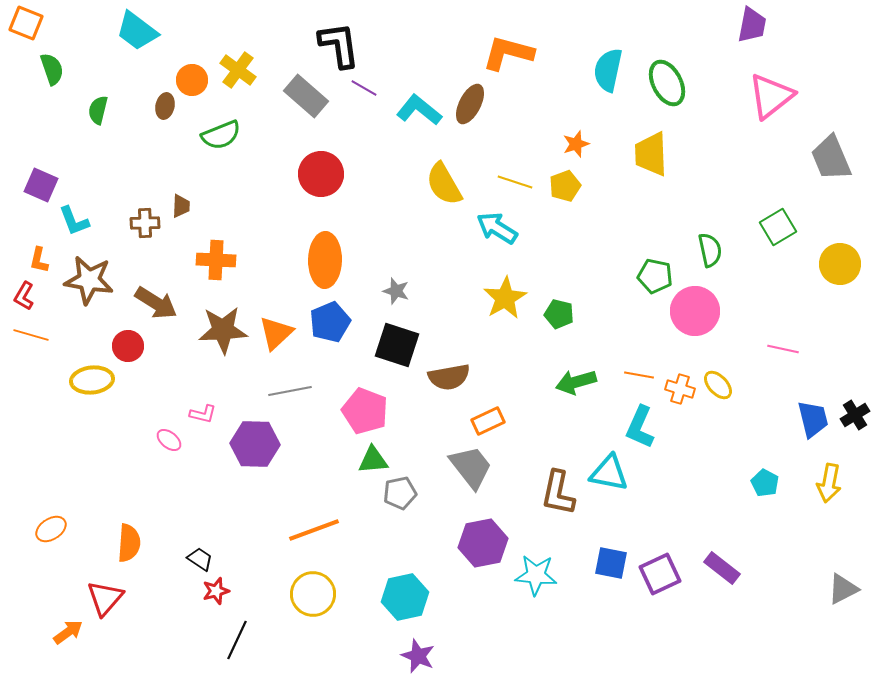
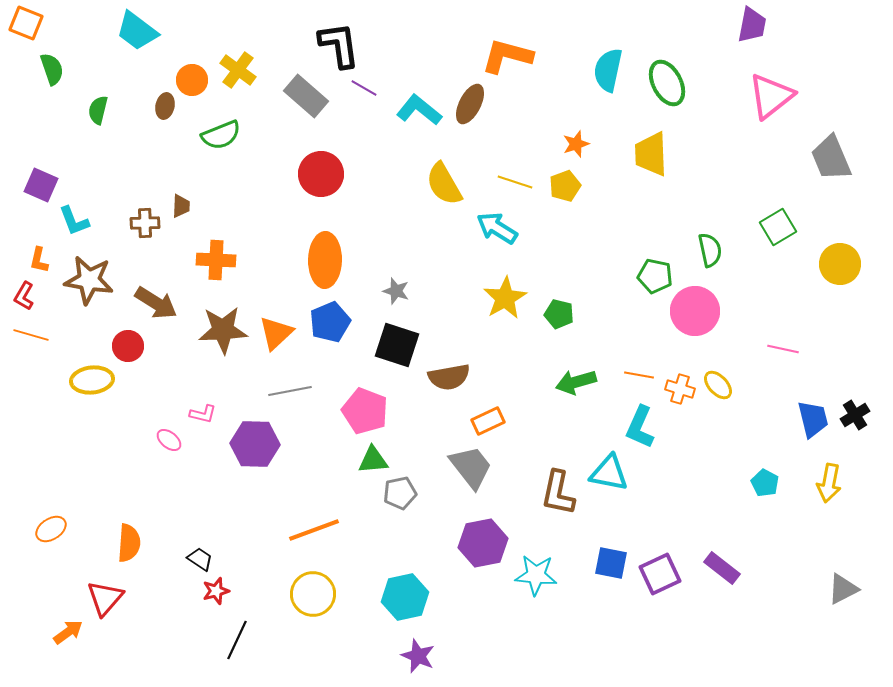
orange L-shape at (508, 53): moved 1 px left, 3 px down
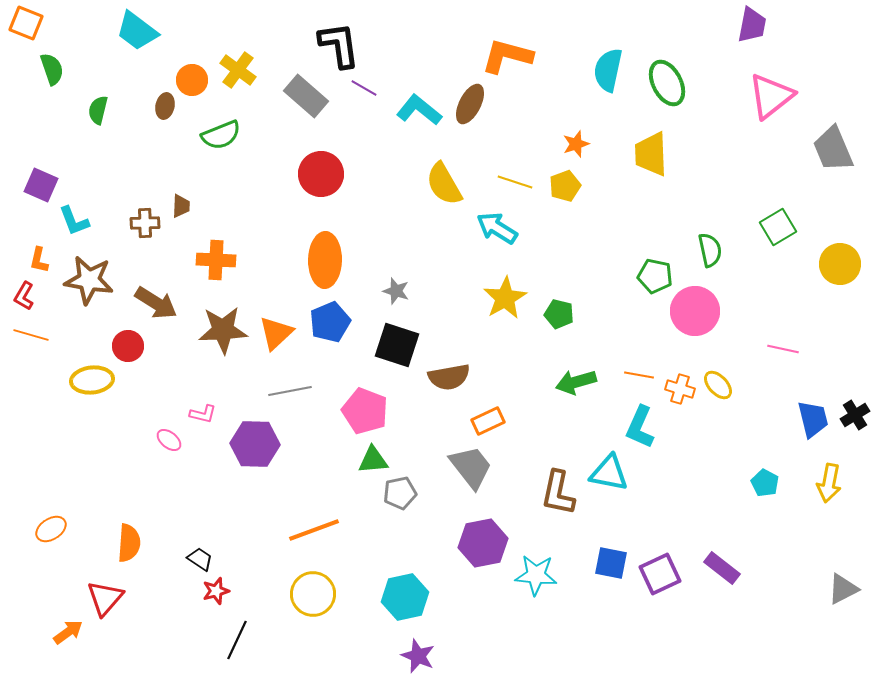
gray trapezoid at (831, 158): moved 2 px right, 9 px up
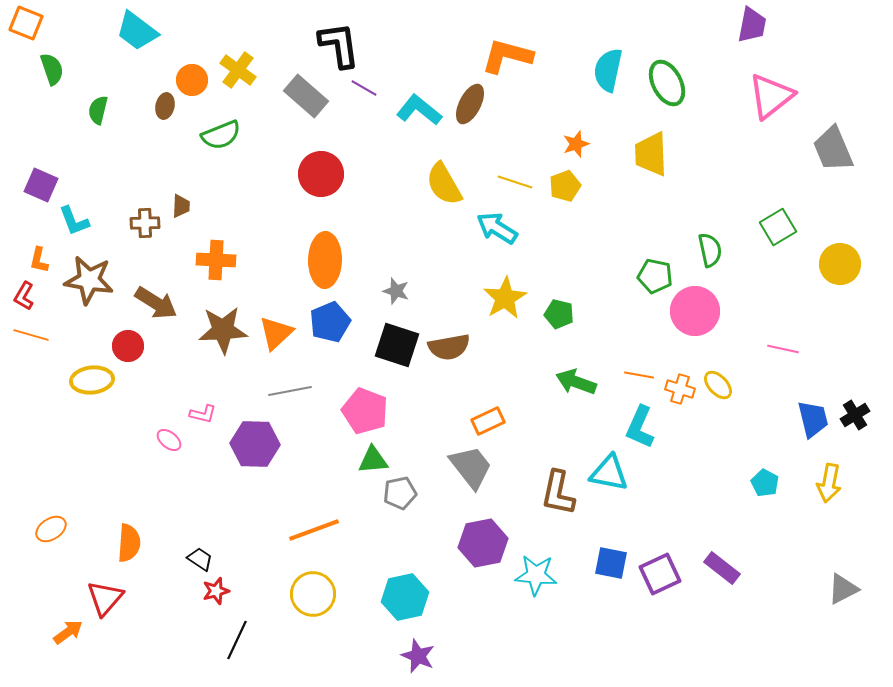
brown semicircle at (449, 377): moved 30 px up
green arrow at (576, 382): rotated 36 degrees clockwise
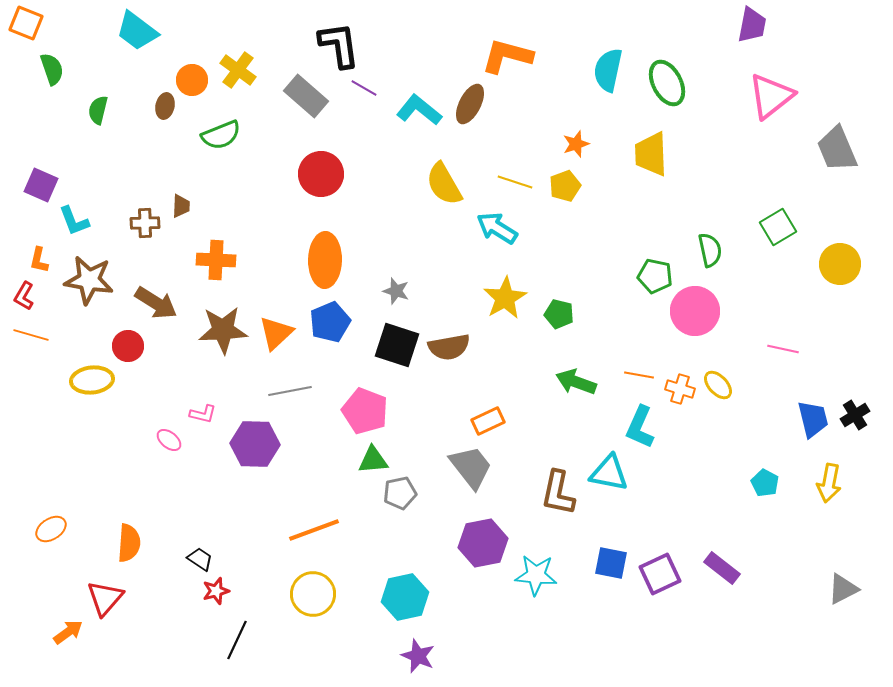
gray trapezoid at (833, 149): moved 4 px right
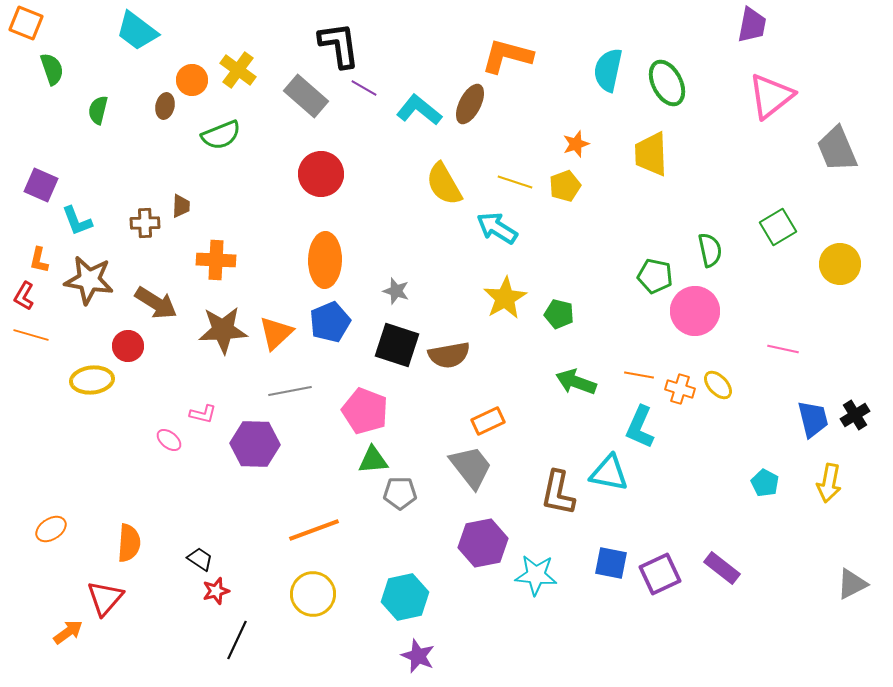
cyan L-shape at (74, 221): moved 3 px right
brown semicircle at (449, 347): moved 8 px down
gray pentagon at (400, 493): rotated 12 degrees clockwise
gray triangle at (843, 589): moved 9 px right, 5 px up
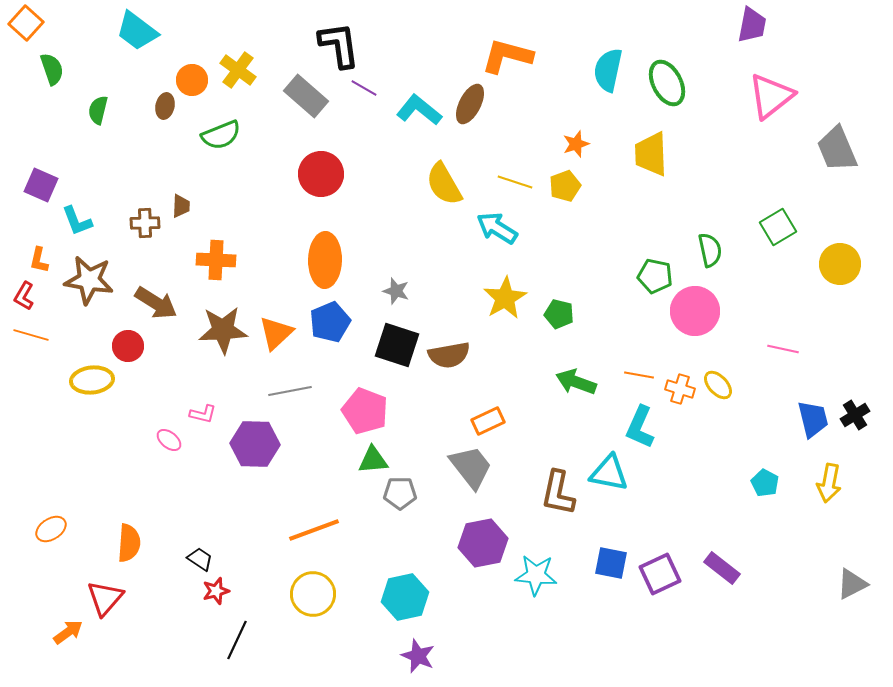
orange square at (26, 23): rotated 20 degrees clockwise
